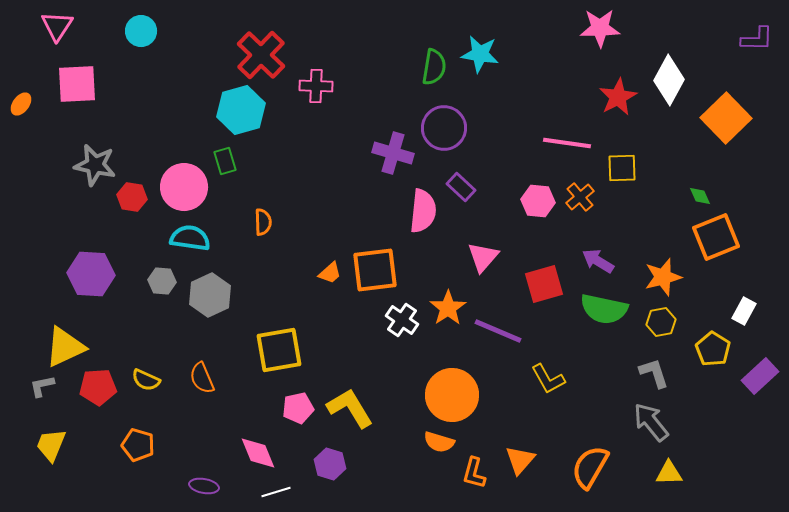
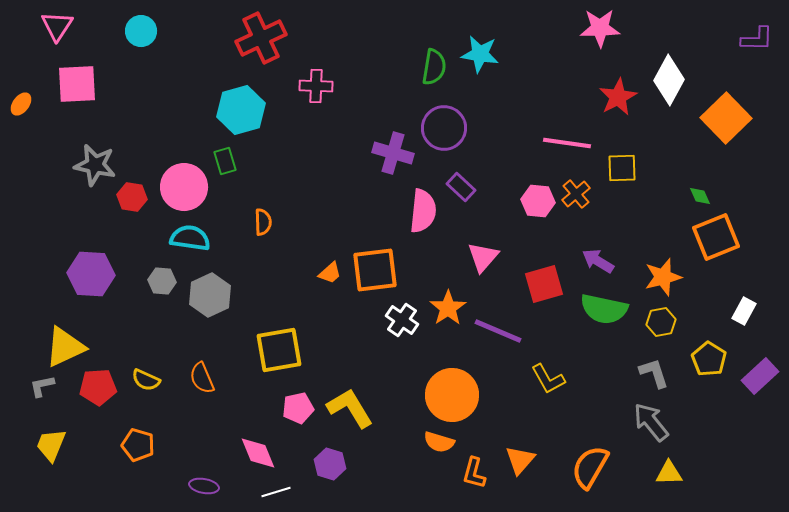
red cross at (261, 55): moved 17 px up; rotated 21 degrees clockwise
orange cross at (580, 197): moved 4 px left, 3 px up
yellow pentagon at (713, 349): moved 4 px left, 10 px down
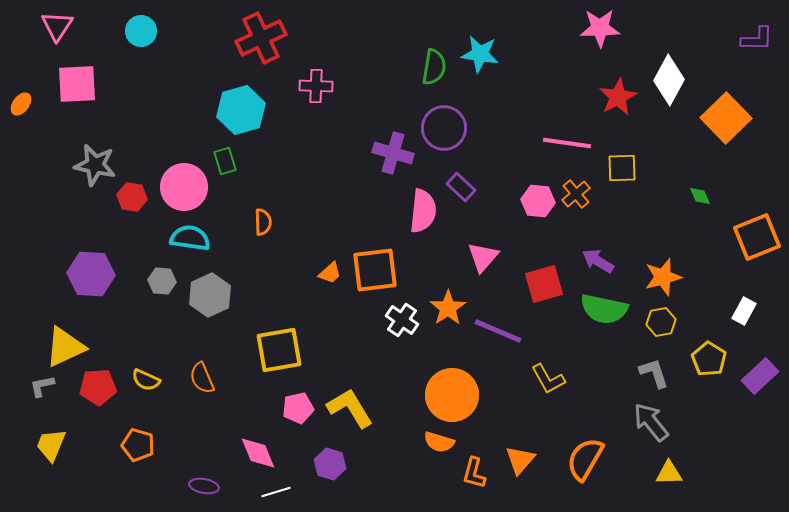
orange square at (716, 237): moved 41 px right
orange semicircle at (590, 467): moved 5 px left, 8 px up
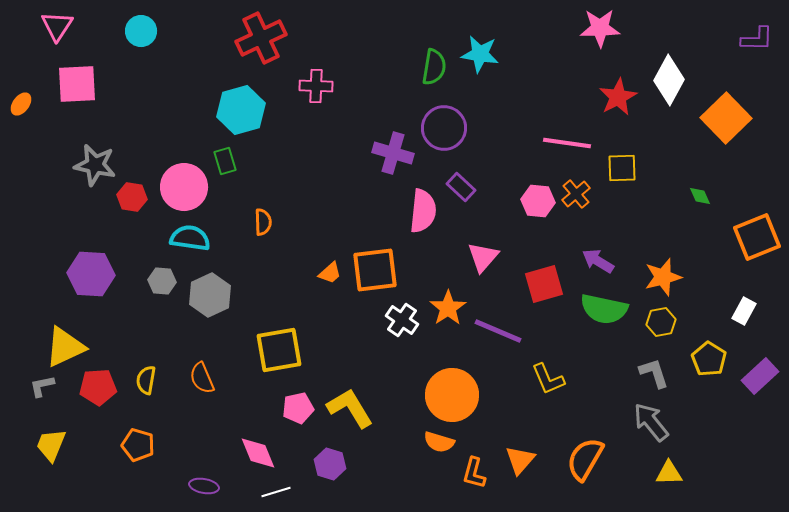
yellow L-shape at (548, 379): rotated 6 degrees clockwise
yellow semicircle at (146, 380): rotated 76 degrees clockwise
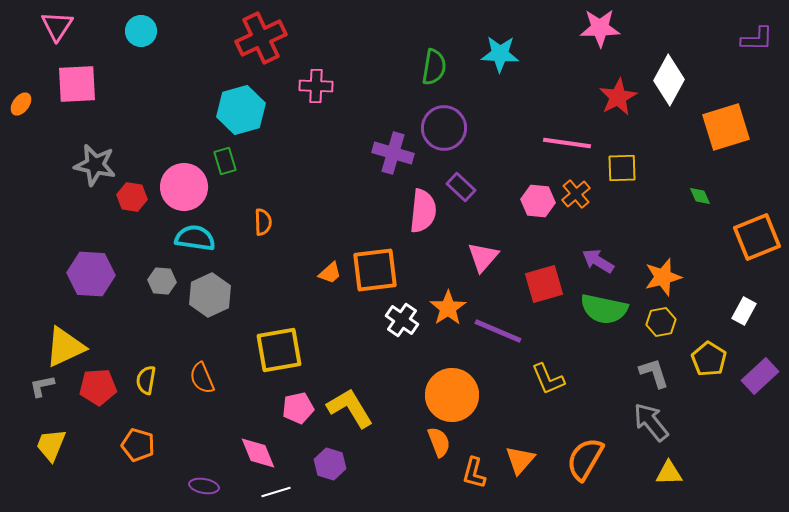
cyan star at (480, 54): moved 20 px right; rotated 6 degrees counterclockwise
orange square at (726, 118): moved 9 px down; rotated 27 degrees clockwise
cyan semicircle at (190, 238): moved 5 px right
orange semicircle at (439, 442): rotated 128 degrees counterclockwise
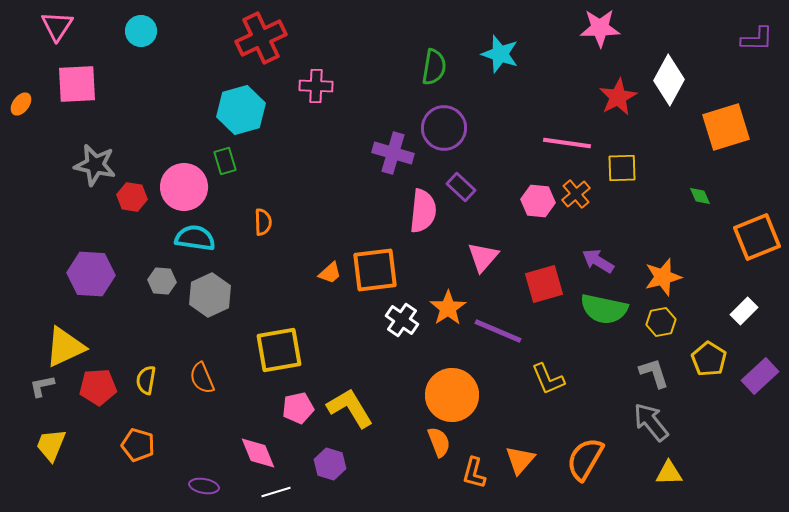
cyan star at (500, 54): rotated 15 degrees clockwise
white rectangle at (744, 311): rotated 16 degrees clockwise
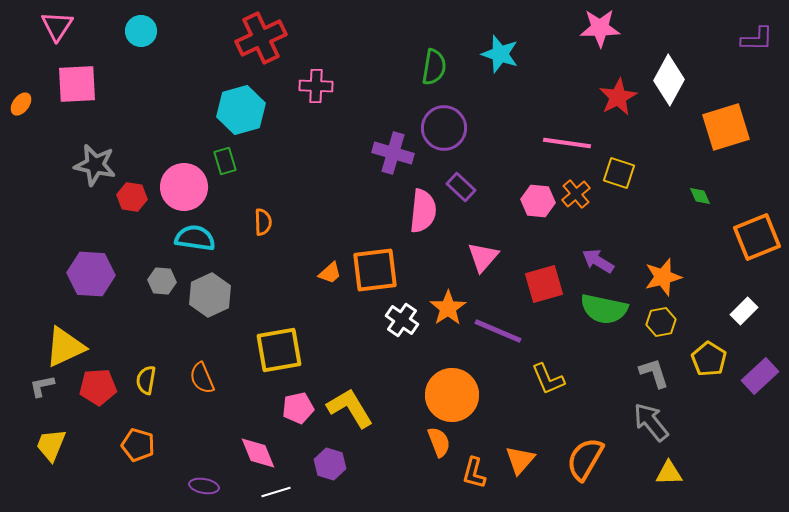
yellow square at (622, 168): moved 3 px left, 5 px down; rotated 20 degrees clockwise
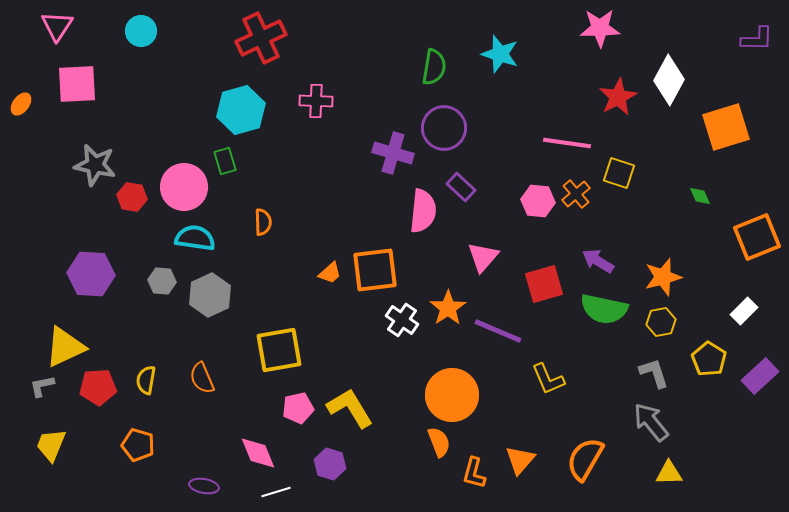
pink cross at (316, 86): moved 15 px down
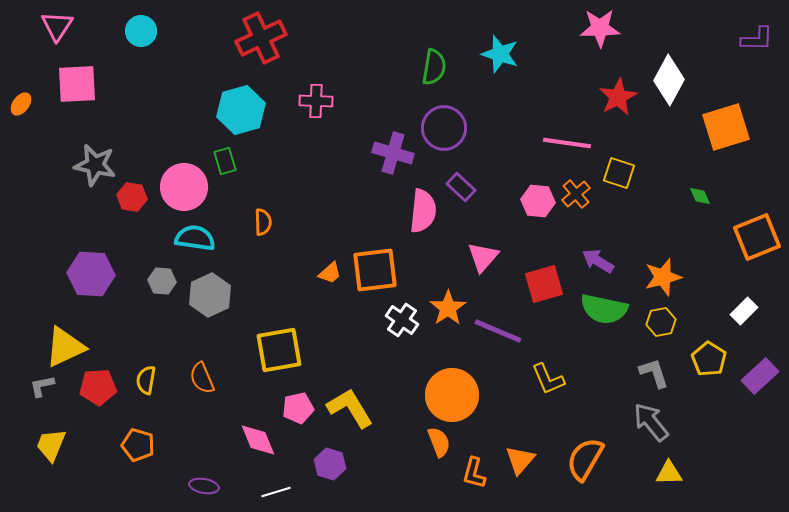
pink diamond at (258, 453): moved 13 px up
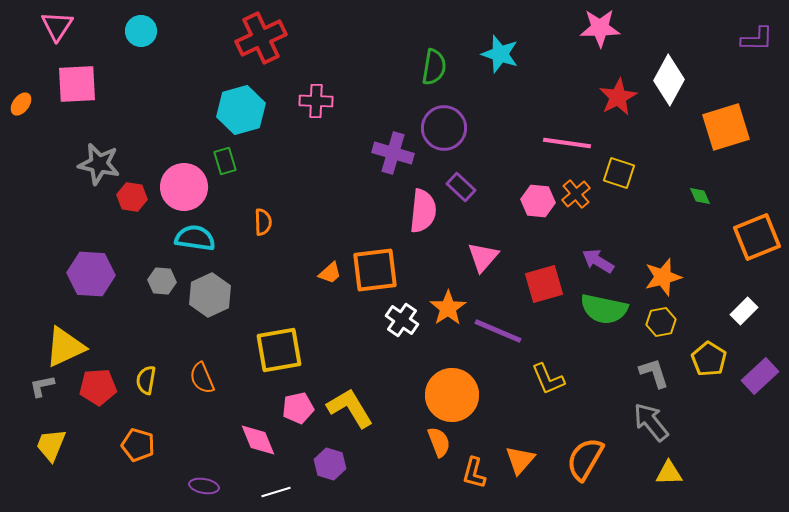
gray star at (95, 165): moved 4 px right, 1 px up
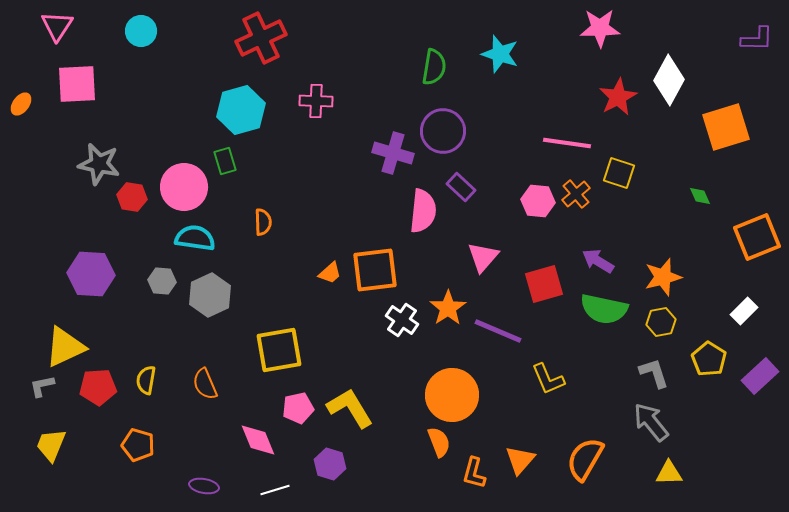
purple circle at (444, 128): moved 1 px left, 3 px down
orange semicircle at (202, 378): moved 3 px right, 6 px down
white line at (276, 492): moved 1 px left, 2 px up
